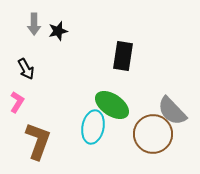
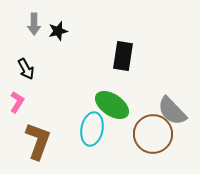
cyan ellipse: moved 1 px left, 2 px down
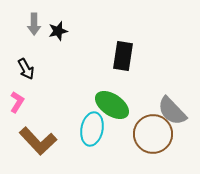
brown L-shape: rotated 117 degrees clockwise
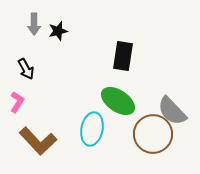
green ellipse: moved 6 px right, 4 px up
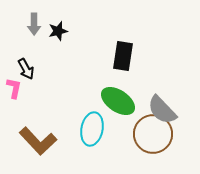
pink L-shape: moved 3 px left, 14 px up; rotated 20 degrees counterclockwise
gray semicircle: moved 10 px left, 1 px up
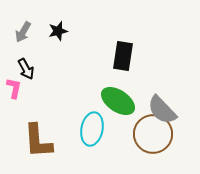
gray arrow: moved 11 px left, 8 px down; rotated 30 degrees clockwise
brown L-shape: rotated 39 degrees clockwise
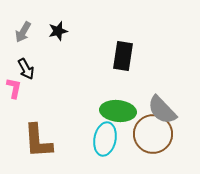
green ellipse: moved 10 px down; rotated 28 degrees counterclockwise
cyan ellipse: moved 13 px right, 10 px down
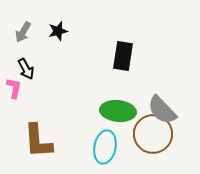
cyan ellipse: moved 8 px down
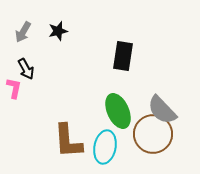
green ellipse: rotated 60 degrees clockwise
brown L-shape: moved 30 px right
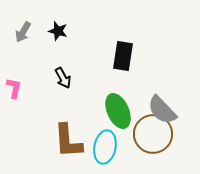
black star: rotated 30 degrees clockwise
black arrow: moved 37 px right, 9 px down
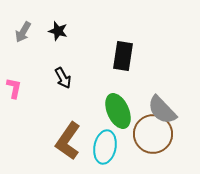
brown L-shape: rotated 39 degrees clockwise
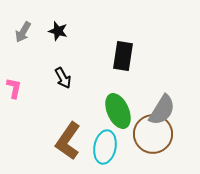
gray semicircle: rotated 104 degrees counterclockwise
